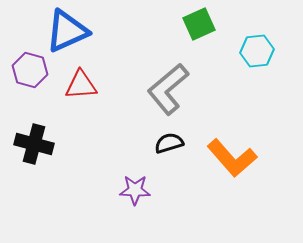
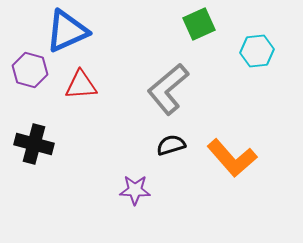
black semicircle: moved 2 px right, 2 px down
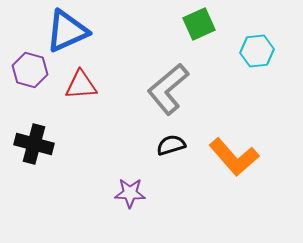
orange L-shape: moved 2 px right, 1 px up
purple star: moved 5 px left, 3 px down
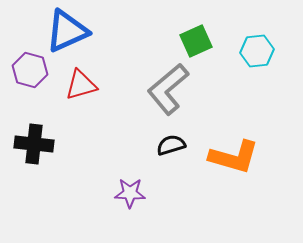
green square: moved 3 px left, 17 px down
red triangle: rotated 12 degrees counterclockwise
black cross: rotated 9 degrees counterclockwise
orange L-shape: rotated 33 degrees counterclockwise
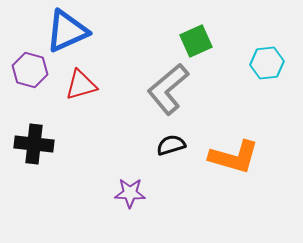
cyan hexagon: moved 10 px right, 12 px down
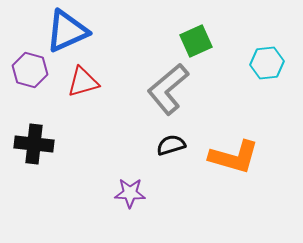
red triangle: moved 2 px right, 3 px up
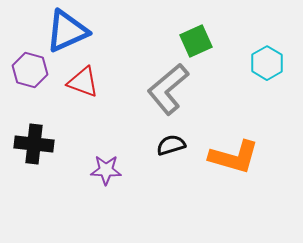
cyan hexagon: rotated 24 degrees counterclockwise
red triangle: rotated 36 degrees clockwise
purple star: moved 24 px left, 23 px up
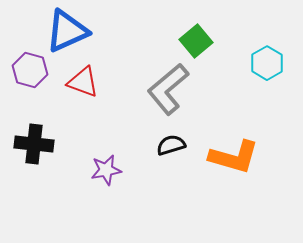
green square: rotated 16 degrees counterclockwise
purple star: rotated 12 degrees counterclockwise
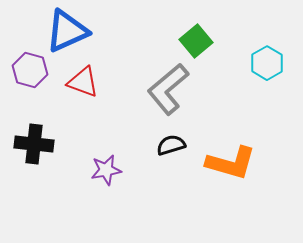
orange L-shape: moved 3 px left, 6 px down
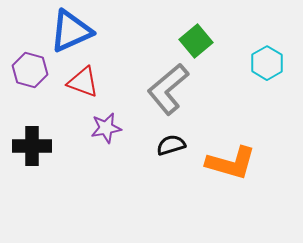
blue triangle: moved 4 px right
black cross: moved 2 px left, 2 px down; rotated 6 degrees counterclockwise
purple star: moved 42 px up
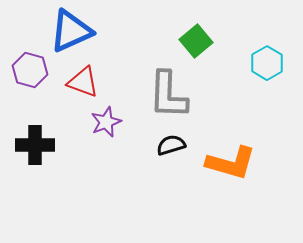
gray L-shape: moved 6 px down; rotated 48 degrees counterclockwise
purple star: moved 6 px up; rotated 12 degrees counterclockwise
black cross: moved 3 px right, 1 px up
